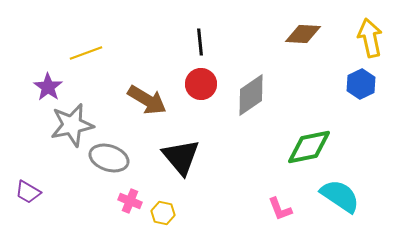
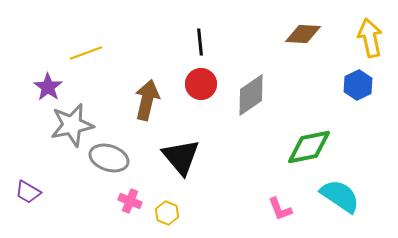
blue hexagon: moved 3 px left, 1 px down
brown arrow: rotated 108 degrees counterclockwise
yellow hexagon: moved 4 px right; rotated 10 degrees clockwise
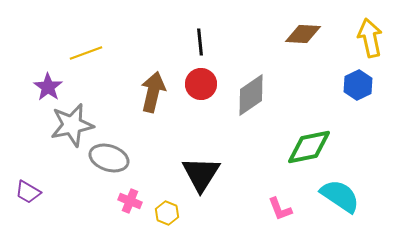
brown arrow: moved 6 px right, 8 px up
black triangle: moved 20 px right, 17 px down; rotated 12 degrees clockwise
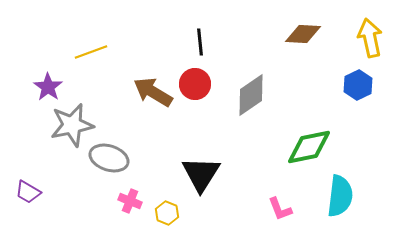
yellow line: moved 5 px right, 1 px up
red circle: moved 6 px left
brown arrow: rotated 72 degrees counterclockwise
cyan semicircle: rotated 63 degrees clockwise
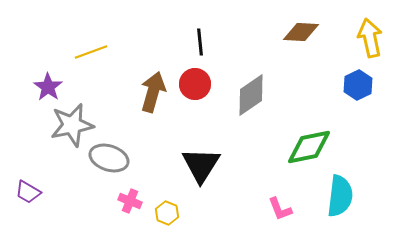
brown diamond: moved 2 px left, 2 px up
brown arrow: rotated 75 degrees clockwise
black triangle: moved 9 px up
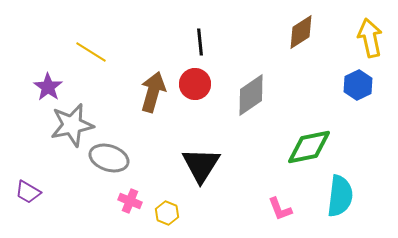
brown diamond: rotated 36 degrees counterclockwise
yellow line: rotated 52 degrees clockwise
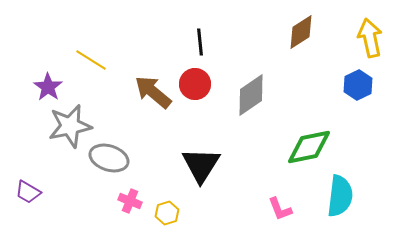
yellow line: moved 8 px down
brown arrow: rotated 66 degrees counterclockwise
gray star: moved 2 px left, 1 px down
yellow hexagon: rotated 20 degrees clockwise
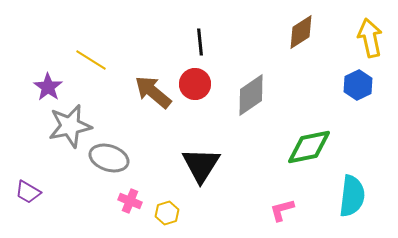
cyan semicircle: moved 12 px right
pink L-shape: moved 2 px right, 1 px down; rotated 96 degrees clockwise
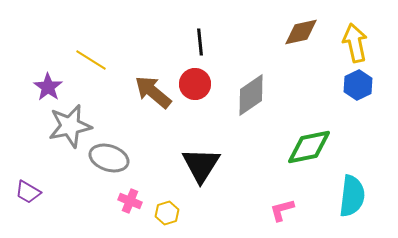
brown diamond: rotated 21 degrees clockwise
yellow arrow: moved 15 px left, 5 px down
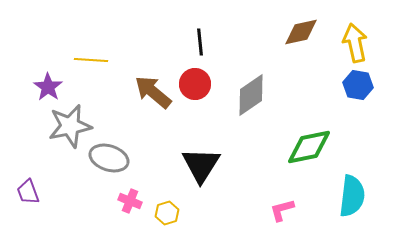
yellow line: rotated 28 degrees counterclockwise
blue hexagon: rotated 24 degrees counterclockwise
purple trapezoid: rotated 40 degrees clockwise
